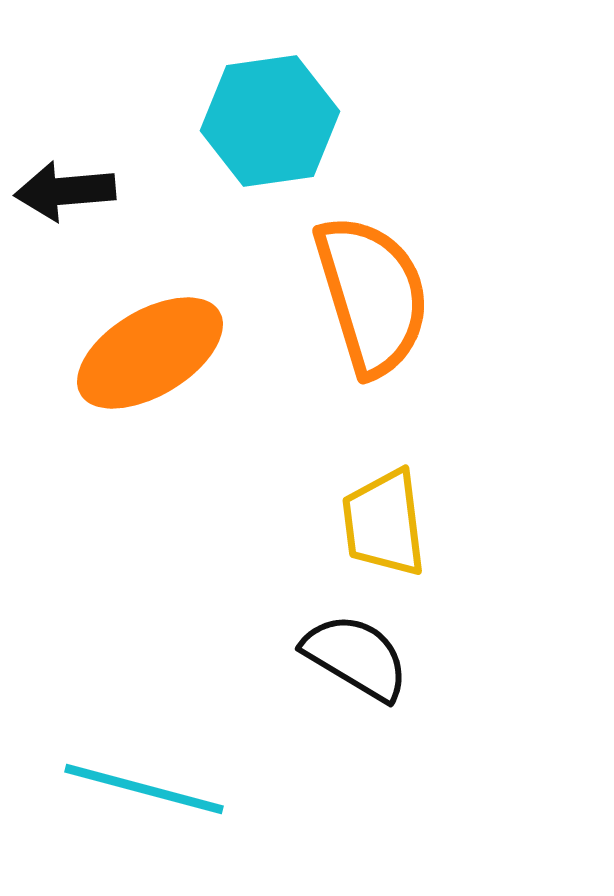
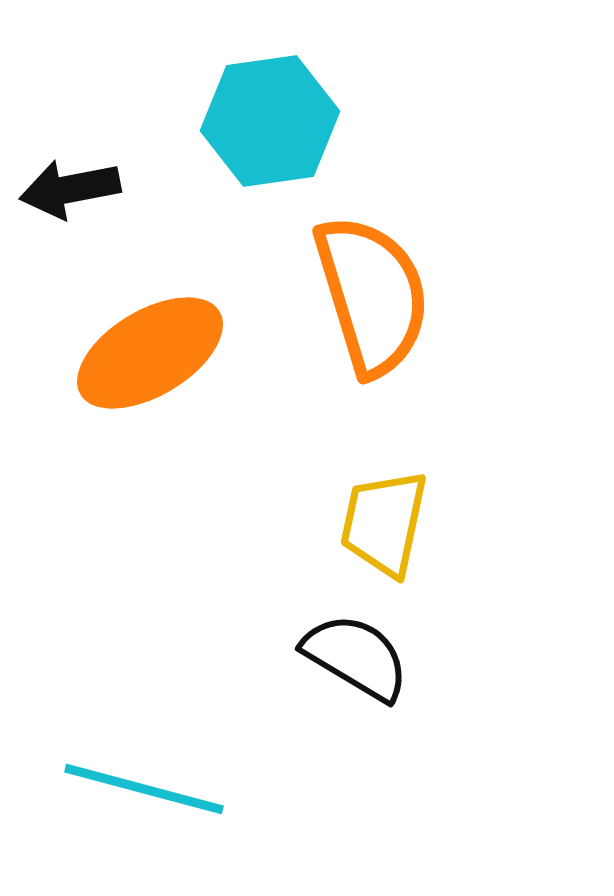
black arrow: moved 5 px right, 2 px up; rotated 6 degrees counterclockwise
yellow trapezoid: rotated 19 degrees clockwise
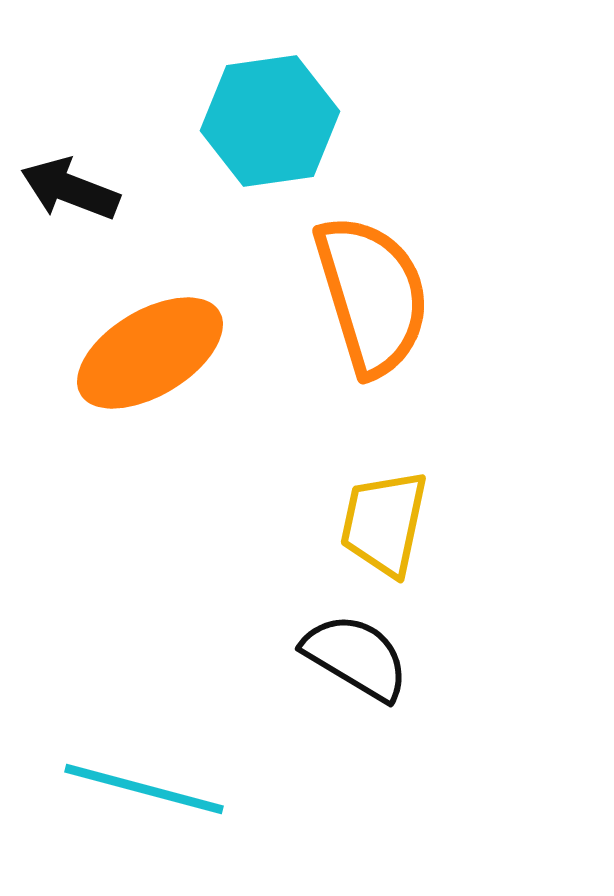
black arrow: rotated 32 degrees clockwise
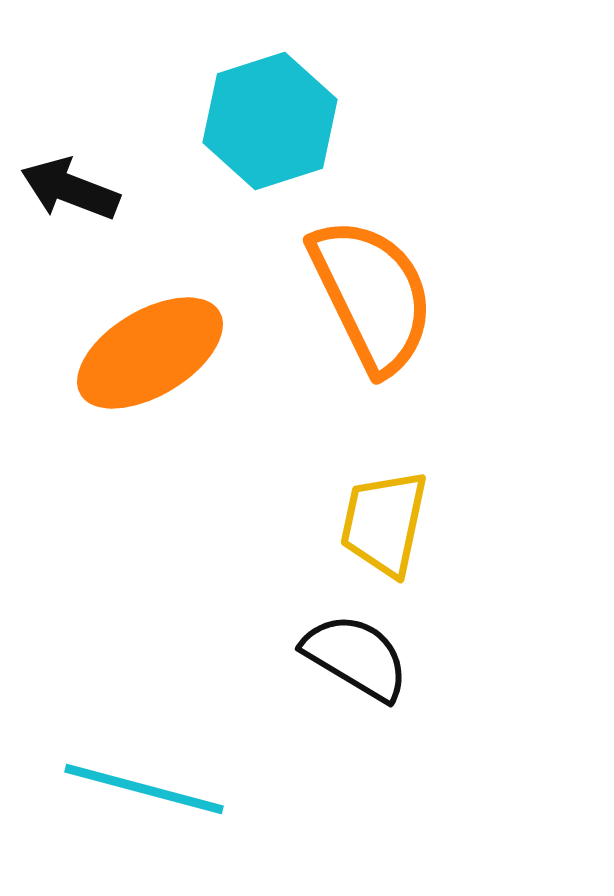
cyan hexagon: rotated 10 degrees counterclockwise
orange semicircle: rotated 9 degrees counterclockwise
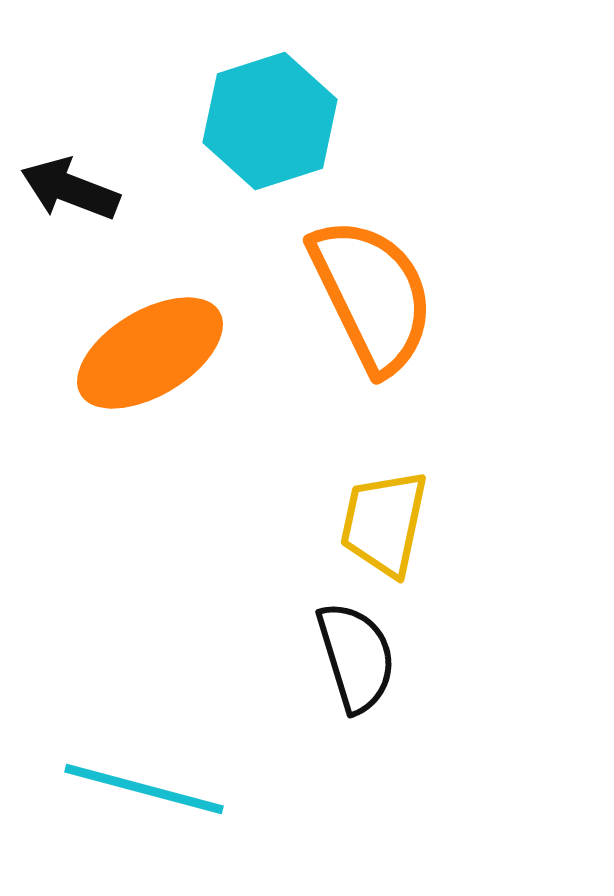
black semicircle: rotated 42 degrees clockwise
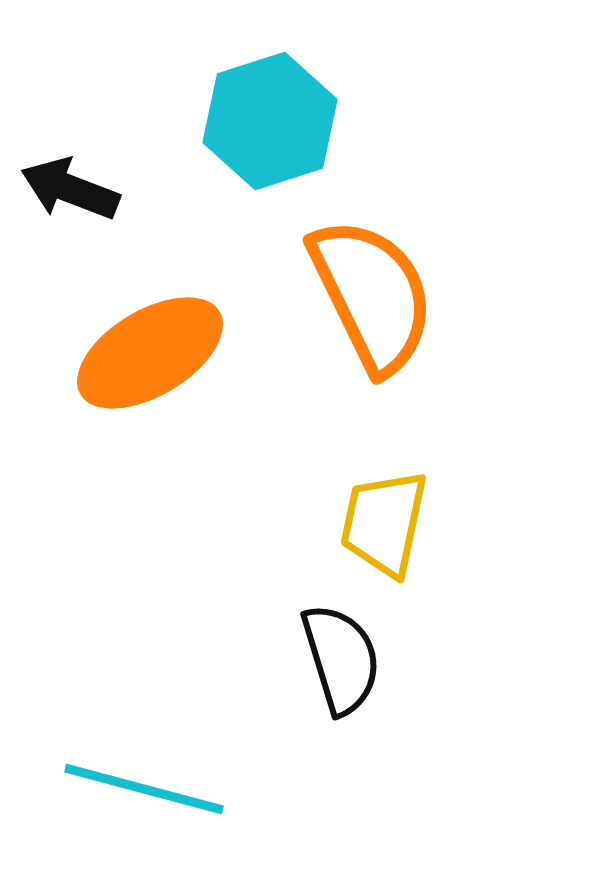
black semicircle: moved 15 px left, 2 px down
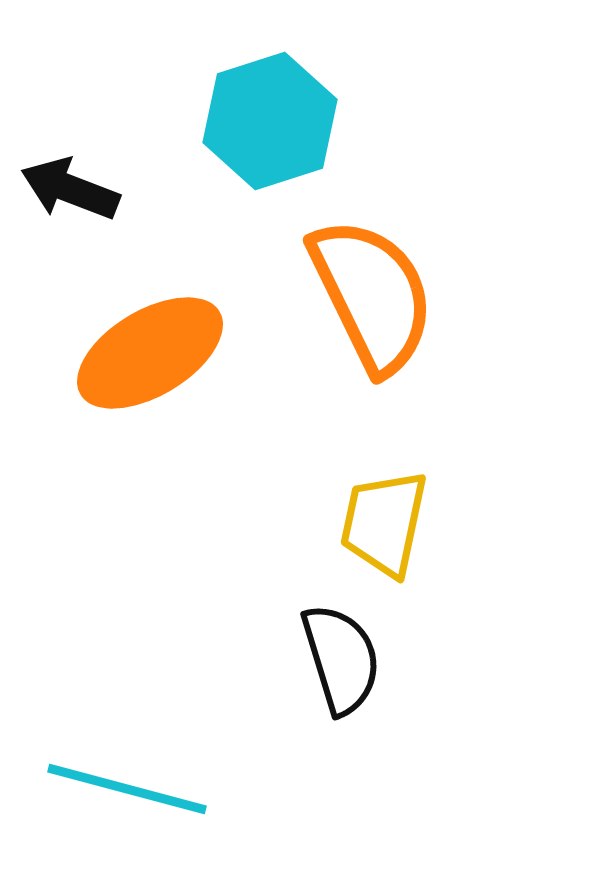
cyan line: moved 17 px left
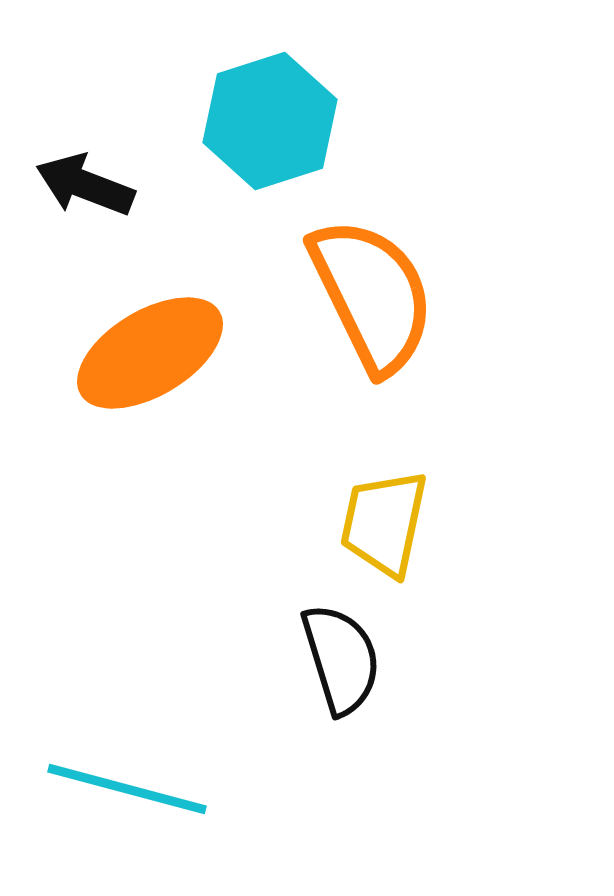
black arrow: moved 15 px right, 4 px up
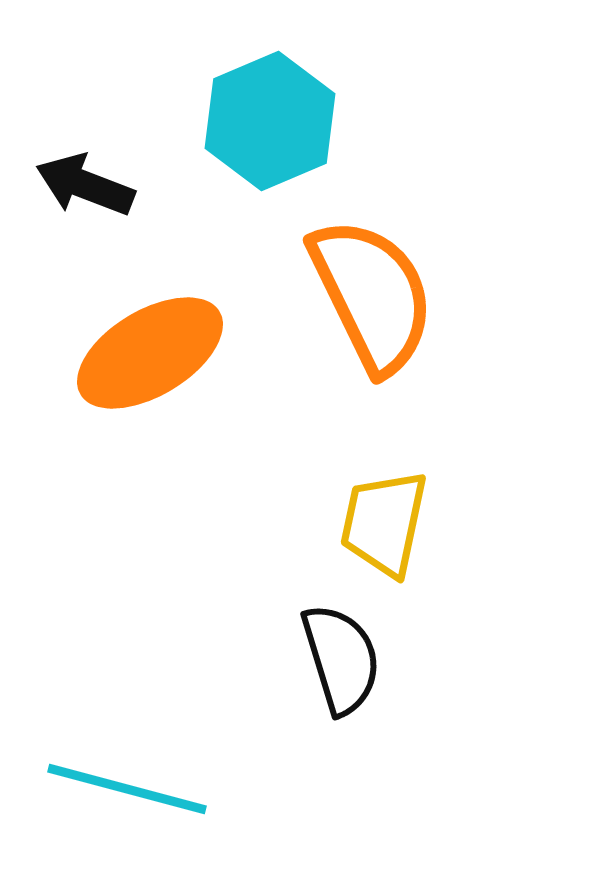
cyan hexagon: rotated 5 degrees counterclockwise
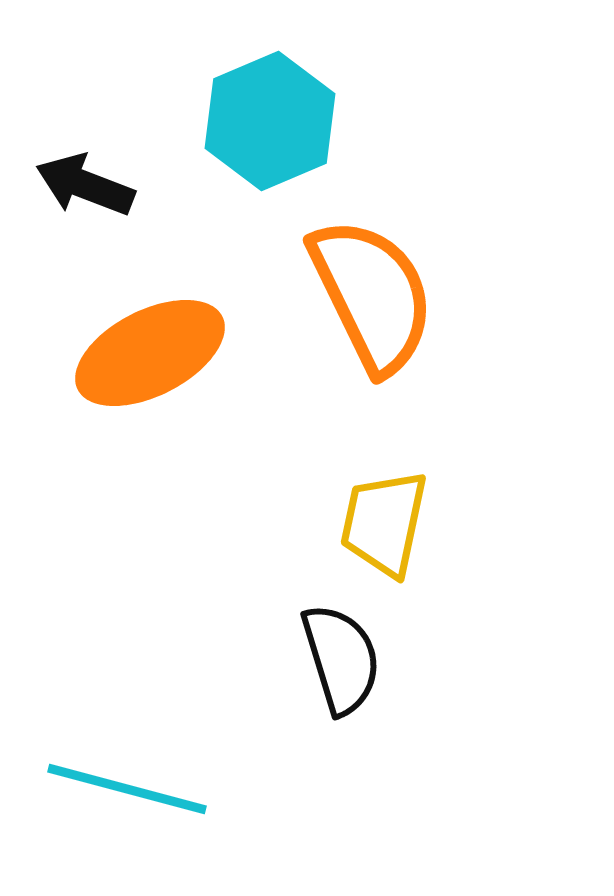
orange ellipse: rotated 4 degrees clockwise
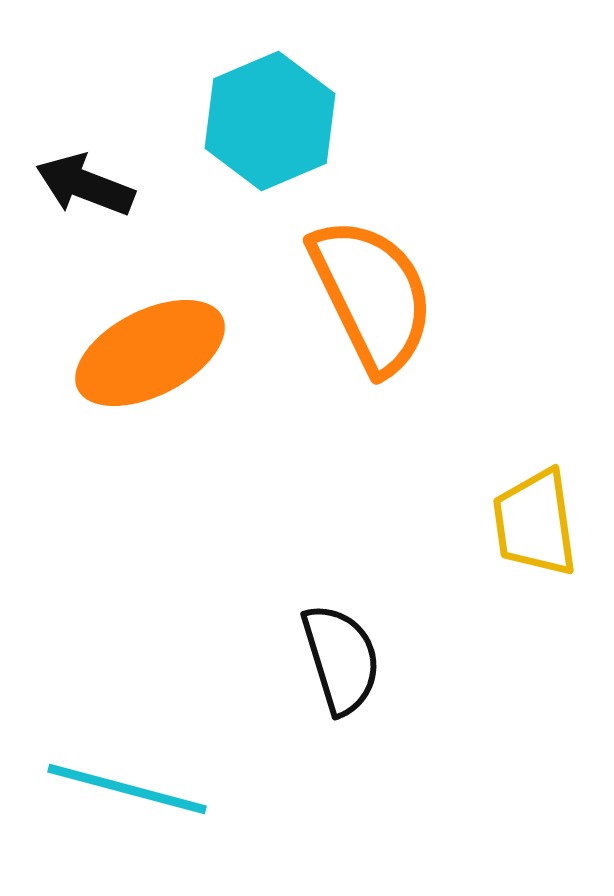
yellow trapezoid: moved 151 px right; rotated 20 degrees counterclockwise
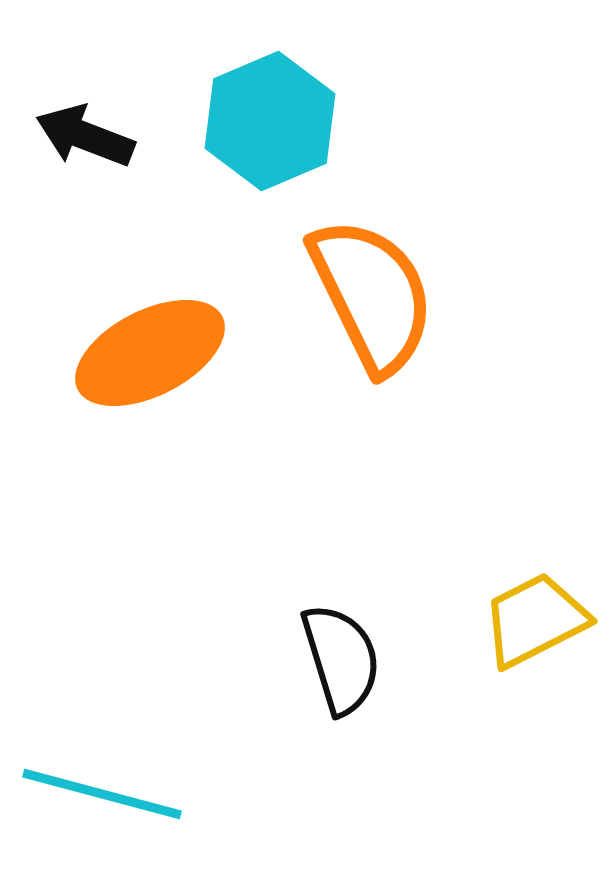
black arrow: moved 49 px up
yellow trapezoid: moved 97 px down; rotated 71 degrees clockwise
cyan line: moved 25 px left, 5 px down
